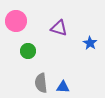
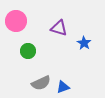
blue star: moved 6 px left
gray semicircle: rotated 108 degrees counterclockwise
blue triangle: rotated 24 degrees counterclockwise
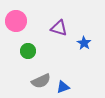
gray semicircle: moved 2 px up
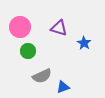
pink circle: moved 4 px right, 6 px down
gray semicircle: moved 1 px right, 5 px up
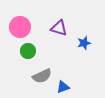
blue star: rotated 24 degrees clockwise
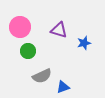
purple triangle: moved 2 px down
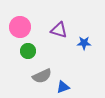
blue star: rotated 16 degrees clockwise
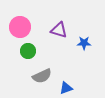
blue triangle: moved 3 px right, 1 px down
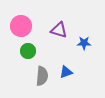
pink circle: moved 1 px right, 1 px up
gray semicircle: rotated 60 degrees counterclockwise
blue triangle: moved 16 px up
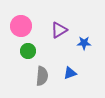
purple triangle: rotated 48 degrees counterclockwise
blue triangle: moved 4 px right, 1 px down
